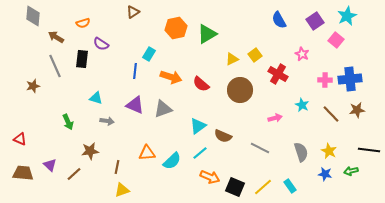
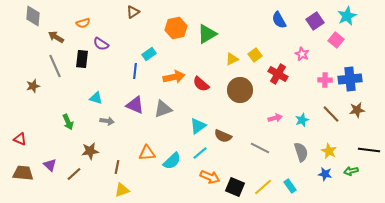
cyan rectangle at (149, 54): rotated 24 degrees clockwise
orange arrow at (171, 77): moved 3 px right; rotated 30 degrees counterclockwise
cyan star at (302, 105): moved 15 px down; rotated 24 degrees clockwise
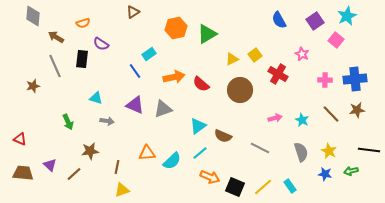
blue line at (135, 71): rotated 42 degrees counterclockwise
blue cross at (350, 79): moved 5 px right
cyan star at (302, 120): rotated 24 degrees counterclockwise
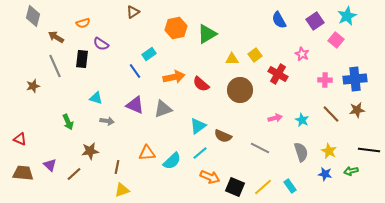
gray diamond at (33, 16): rotated 10 degrees clockwise
yellow triangle at (232, 59): rotated 24 degrees clockwise
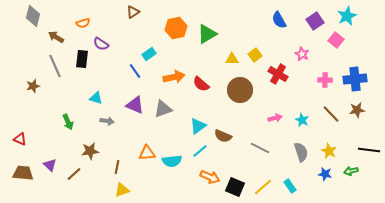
cyan line at (200, 153): moved 2 px up
cyan semicircle at (172, 161): rotated 36 degrees clockwise
